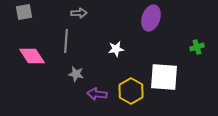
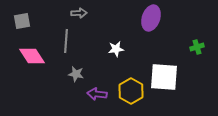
gray square: moved 2 px left, 9 px down
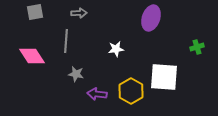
gray square: moved 13 px right, 9 px up
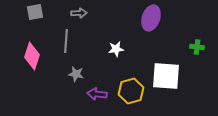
green cross: rotated 24 degrees clockwise
pink diamond: rotated 52 degrees clockwise
white square: moved 2 px right, 1 px up
yellow hexagon: rotated 15 degrees clockwise
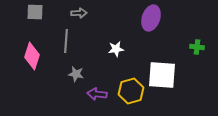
gray square: rotated 12 degrees clockwise
white square: moved 4 px left, 1 px up
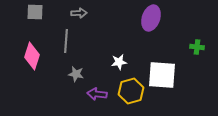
white star: moved 3 px right, 13 px down
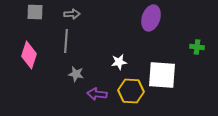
gray arrow: moved 7 px left, 1 px down
pink diamond: moved 3 px left, 1 px up
yellow hexagon: rotated 20 degrees clockwise
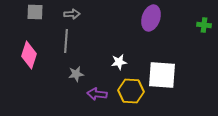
green cross: moved 7 px right, 22 px up
gray star: rotated 21 degrees counterclockwise
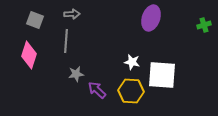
gray square: moved 8 px down; rotated 18 degrees clockwise
green cross: rotated 24 degrees counterclockwise
white star: moved 13 px right; rotated 21 degrees clockwise
purple arrow: moved 4 px up; rotated 36 degrees clockwise
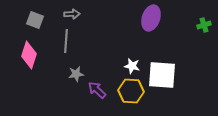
white star: moved 4 px down
